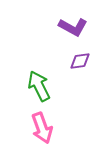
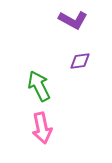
purple L-shape: moved 7 px up
pink arrow: rotated 8 degrees clockwise
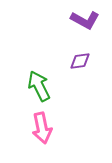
purple L-shape: moved 12 px right
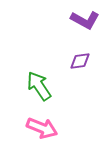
green arrow: rotated 8 degrees counterclockwise
pink arrow: rotated 56 degrees counterclockwise
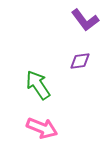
purple L-shape: rotated 24 degrees clockwise
green arrow: moved 1 px left, 1 px up
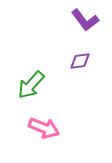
green arrow: moved 7 px left; rotated 104 degrees counterclockwise
pink arrow: moved 2 px right
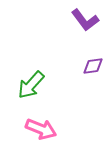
purple diamond: moved 13 px right, 5 px down
pink arrow: moved 3 px left, 1 px down
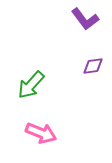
purple L-shape: moved 1 px up
pink arrow: moved 4 px down
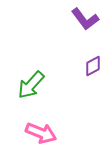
purple diamond: rotated 20 degrees counterclockwise
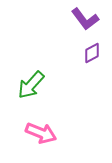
purple diamond: moved 1 px left, 13 px up
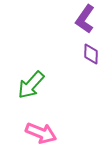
purple L-shape: rotated 72 degrees clockwise
purple diamond: moved 1 px left, 1 px down; rotated 60 degrees counterclockwise
